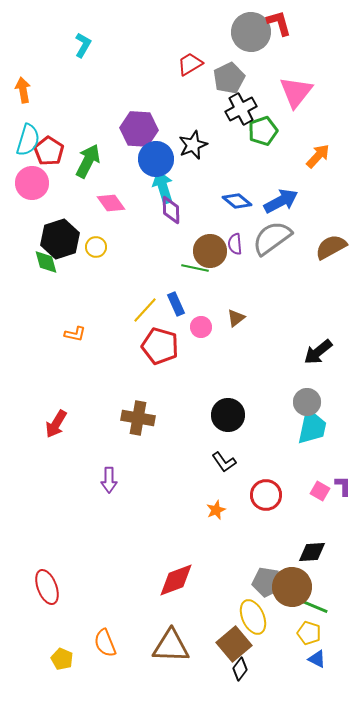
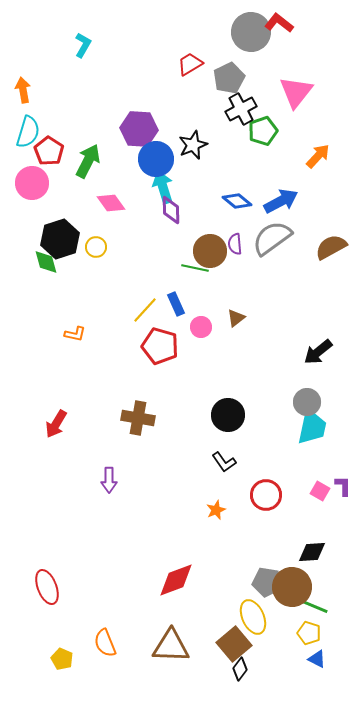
red L-shape at (279, 23): rotated 36 degrees counterclockwise
cyan semicircle at (28, 140): moved 8 px up
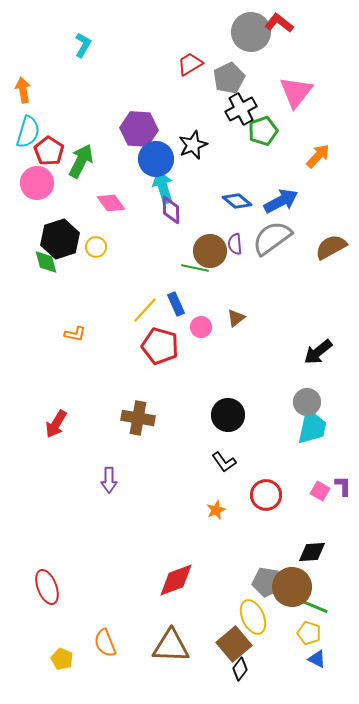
green arrow at (88, 161): moved 7 px left
pink circle at (32, 183): moved 5 px right
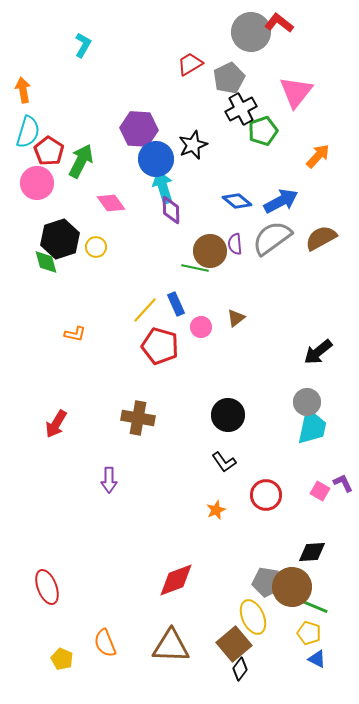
brown semicircle at (331, 247): moved 10 px left, 9 px up
purple L-shape at (343, 486): moved 3 px up; rotated 25 degrees counterclockwise
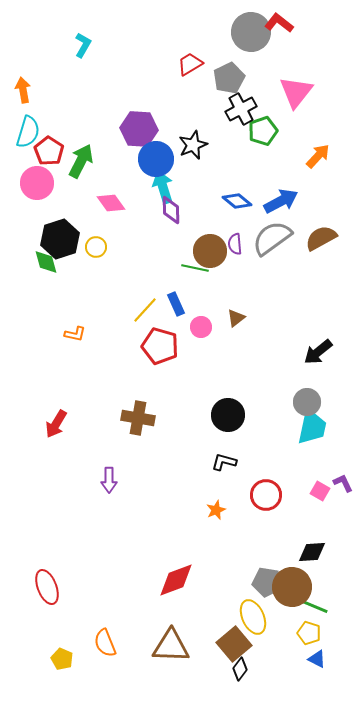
black L-shape at (224, 462): rotated 140 degrees clockwise
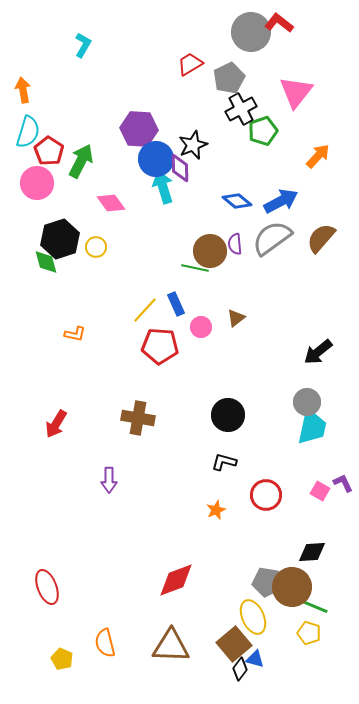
purple diamond at (171, 210): moved 9 px right, 42 px up
brown semicircle at (321, 238): rotated 20 degrees counterclockwise
red pentagon at (160, 346): rotated 12 degrees counterclockwise
orange semicircle at (105, 643): rotated 8 degrees clockwise
blue triangle at (317, 659): moved 62 px left; rotated 12 degrees counterclockwise
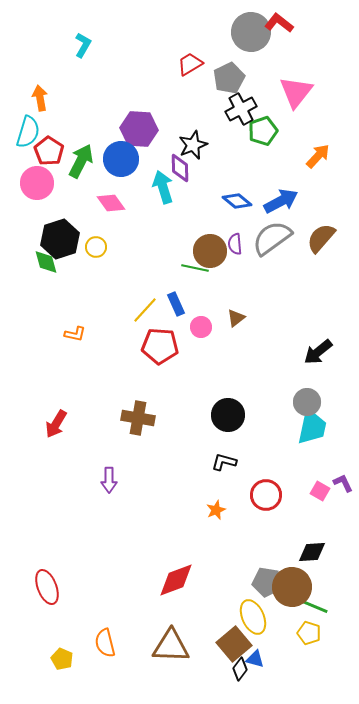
orange arrow at (23, 90): moved 17 px right, 8 px down
blue circle at (156, 159): moved 35 px left
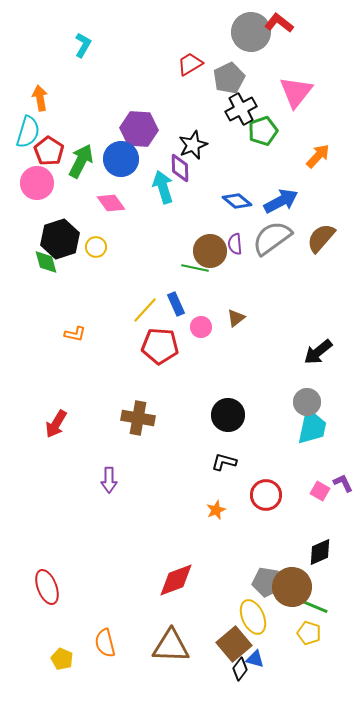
black diamond at (312, 552): moved 8 px right; rotated 20 degrees counterclockwise
